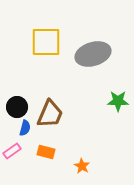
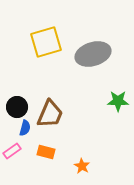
yellow square: rotated 16 degrees counterclockwise
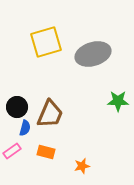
orange star: rotated 28 degrees clockwise
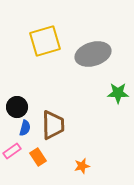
yellow square: moved 1 px left, 1 px up
green star: moved 8 px up
brown trapezoid: moved 3 px right, 11 px down; rotated 24 degrees counterclockwise
orange rectangle: moved 8 px left, 5 px down; rotated 42 degrees clockwise
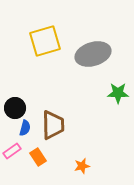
black circle: moved 2 px left, 1 px down
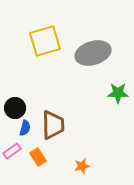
gray ellipse: moved 1 px up
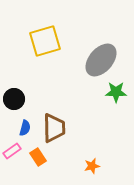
gray ellipse: moved 8 px right, 7 px down; rotated 32 degrees counterclockwise
green star: moved 2 px left, 1 px up
black circle: moved 1 px left, 9 px up
brown trapezoid: moved 1 px right, 3 px down
orange star: moved 10 px right
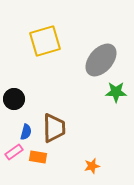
blue semicircle: moved 1 px right, 4 px down
pink rectangle: moved 2 px right, 1 px down
orange rectangle: rotated 48 degrees counterclockwise
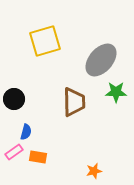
brown trapezoid: moved 20 px right, 26 px up
orange star: moved 2 px right, 5 px down
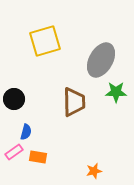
gray ellipse: rotated 12 degrees counterclockwise
